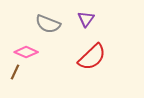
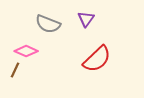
pink diamond: moved 1 px up
red semicircle: moved 5 px right, 2 px down
brown line: moved 2 px up
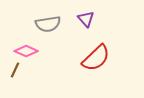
purple triangle: rotated 18 degrees counterclockwise
gray semicircle: rotated 30 degrees counterclockwise
red semicircle: moved 1 px left, 1 px up
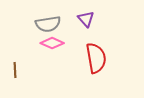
pink diamond: moved 26 px right, 8 px up
red semicircle: rotated 56 degrees counterclockwise
brown line: rotated 28 degrees counterclockwise
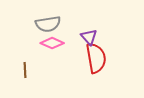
purple triangle: moved 3 px right, 18 px down
brown line: moved 10 px right
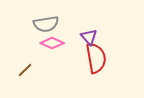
gray semicircle: moved 2 px left
brown line: rotated 49 degrees clockwise
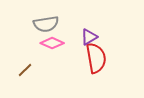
purple triangle: rotated 42 degrees clockwise
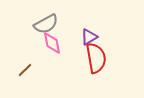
gray semicircle: rotated 20 degrees counterclockwise
pink diamond: rotated 55 degrees clockwise
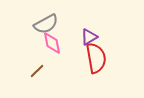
brown line: moved 12 px right, 1 px down
